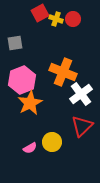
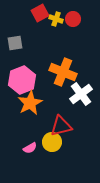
red triangle: moved 21 px left; rotated 30 degrees clockwise
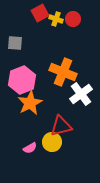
gray square: rotated 14 degrees clockwise
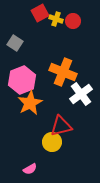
red circle: moved 2 px down
gray square: rotated 28 degrees clockwise
pink semicircle: moved 21 px down
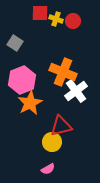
red square: rotated 30 degrees clockwise
white cross: moved 5 px left, 3 px up
pink semicircle: moved 18 px right
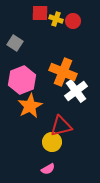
orange star: moved 3 px down
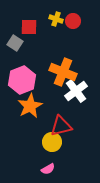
red square: moved 11 px left, 14 px down
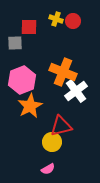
gray square: rotated 35 degrees counterclockwise
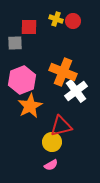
pink semicircle: moved 3 px right, 4 px up
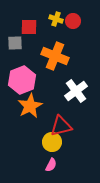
orange cross: moved 8 px left, 16 px up
pink semicircle: rotated 32 degrees counterclockwise
